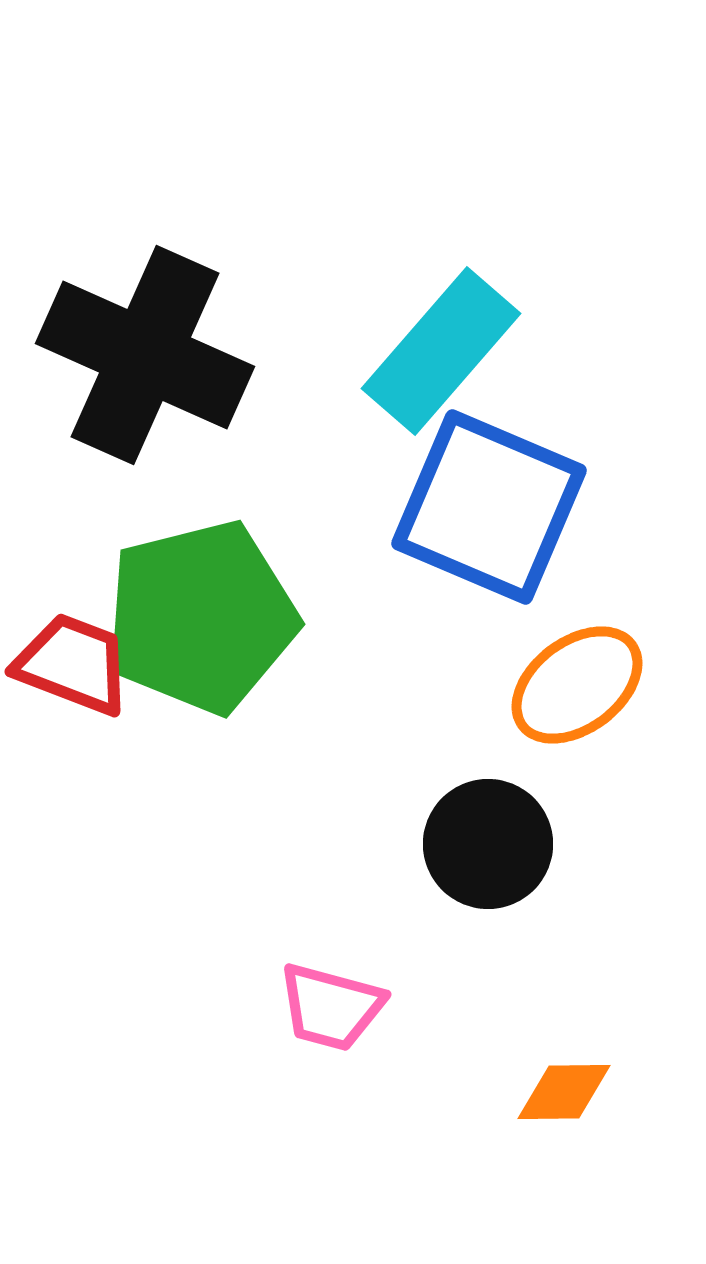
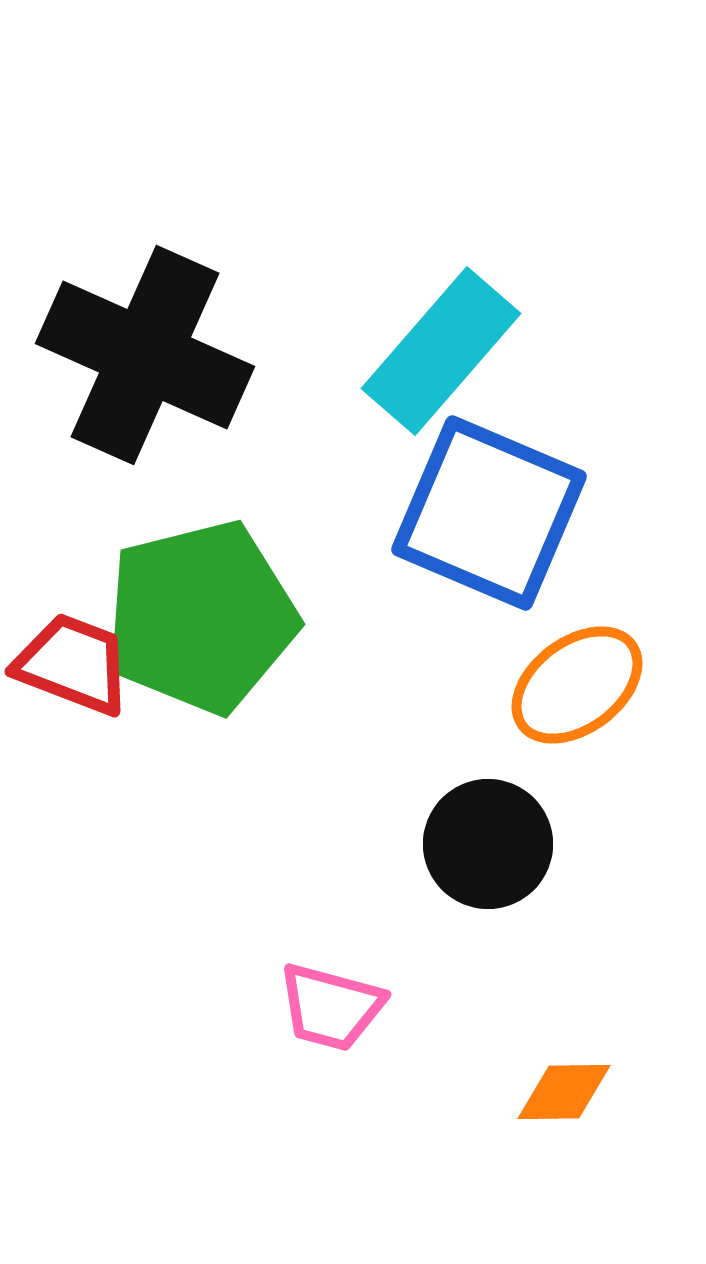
blue square: moved 6 px down
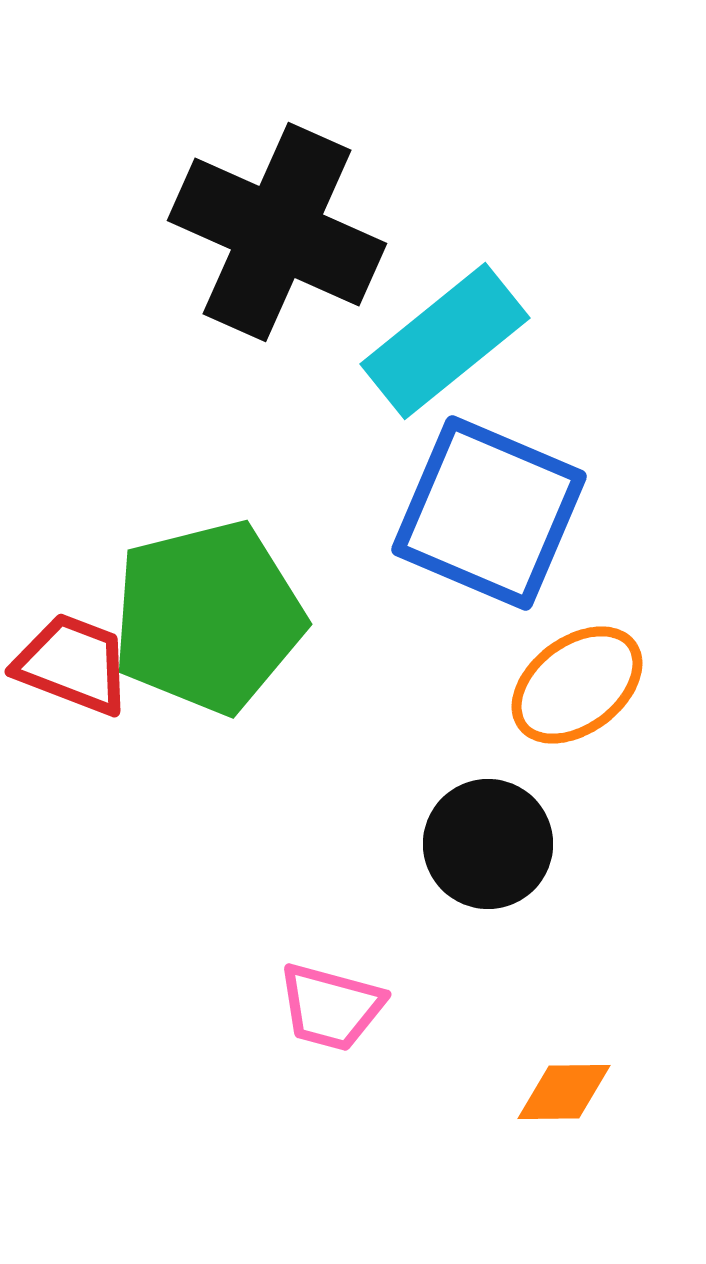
cyan rectangle: moved 4 px right, 10 px up; rotated 10 degrees clockwise
black cross: moved 132 px right, 123 px up
green pentagon: moved 7 px right
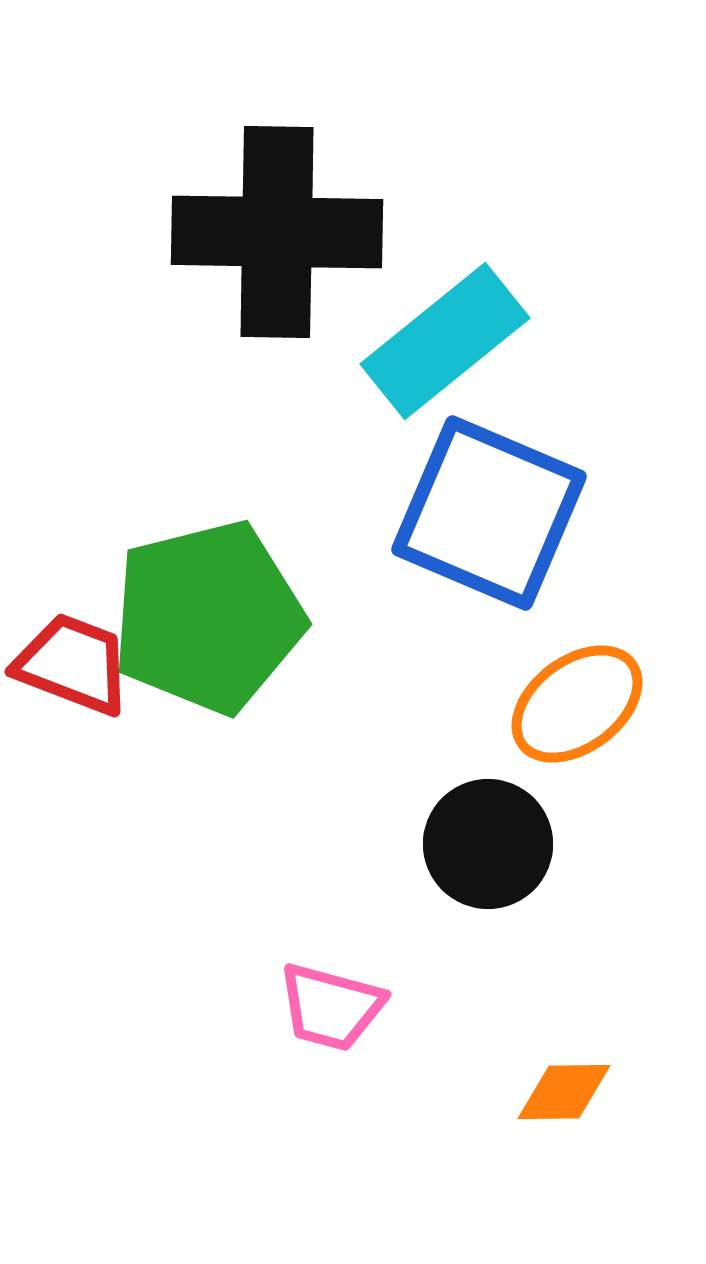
black cross: rotated 23 degrees counterclockwise
orange ellipse: moved 19 px down
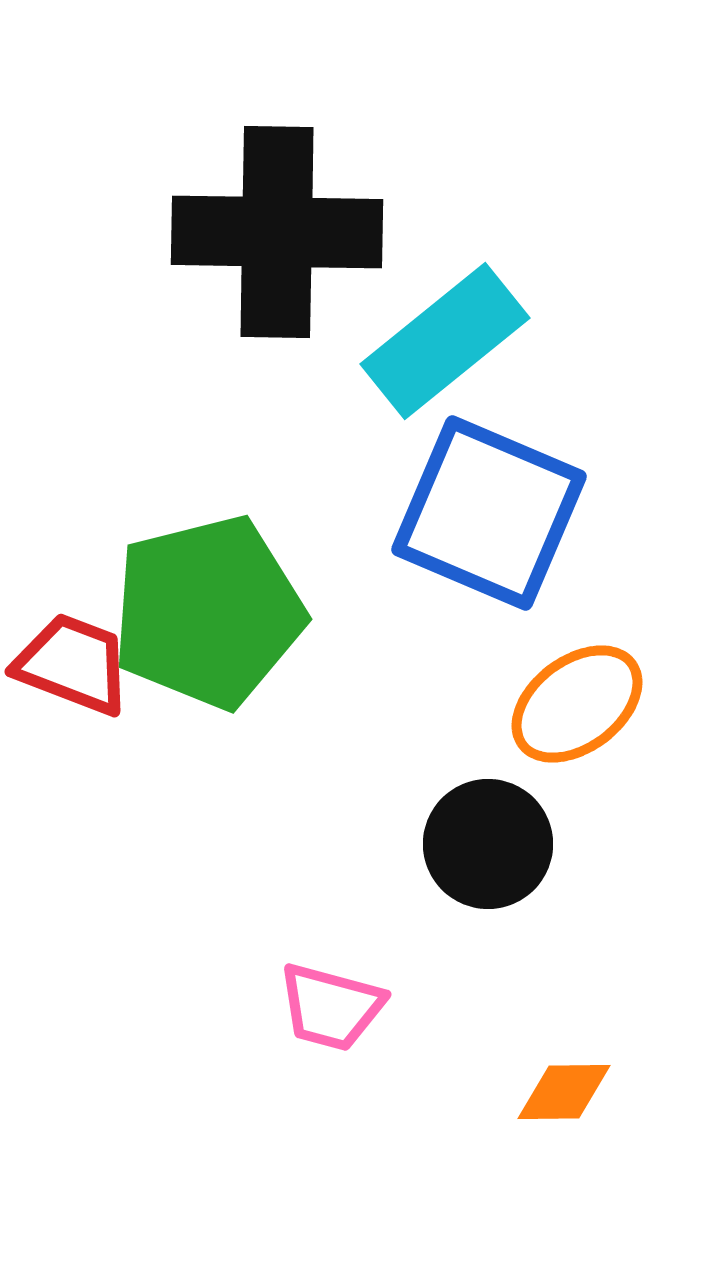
green pentagon: moved 5 px up
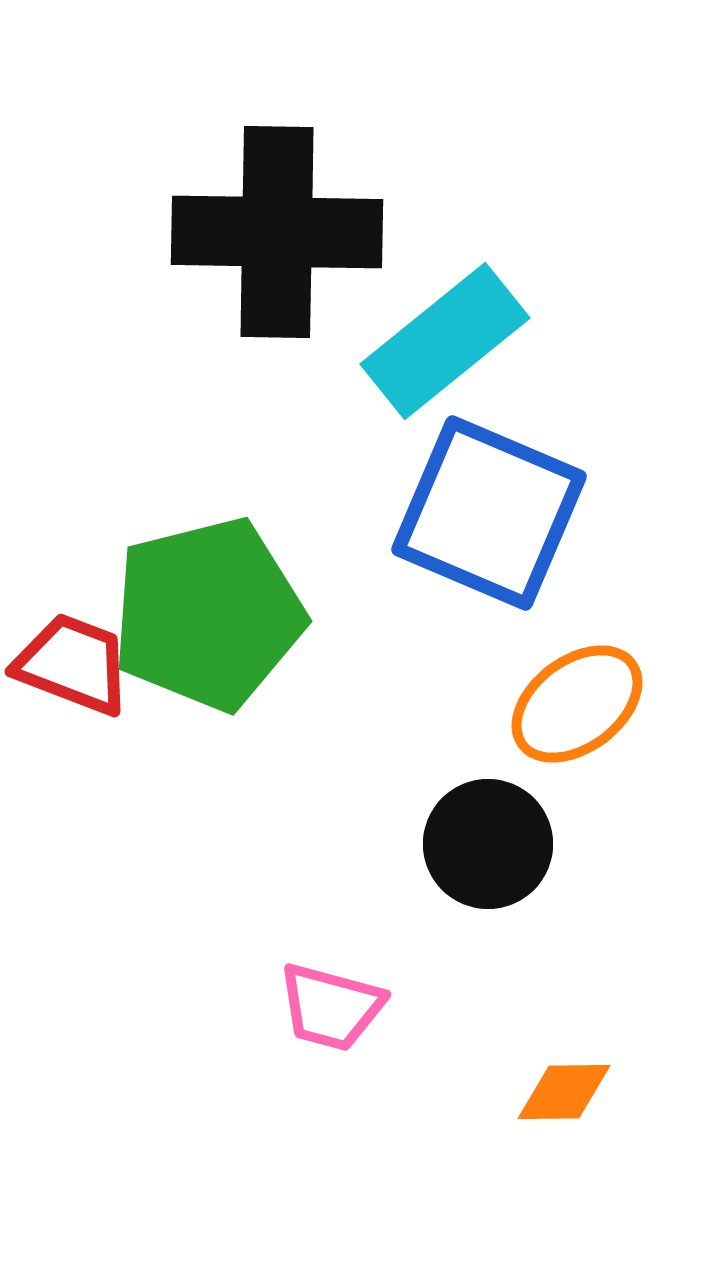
green pentagon: moved 2 px down
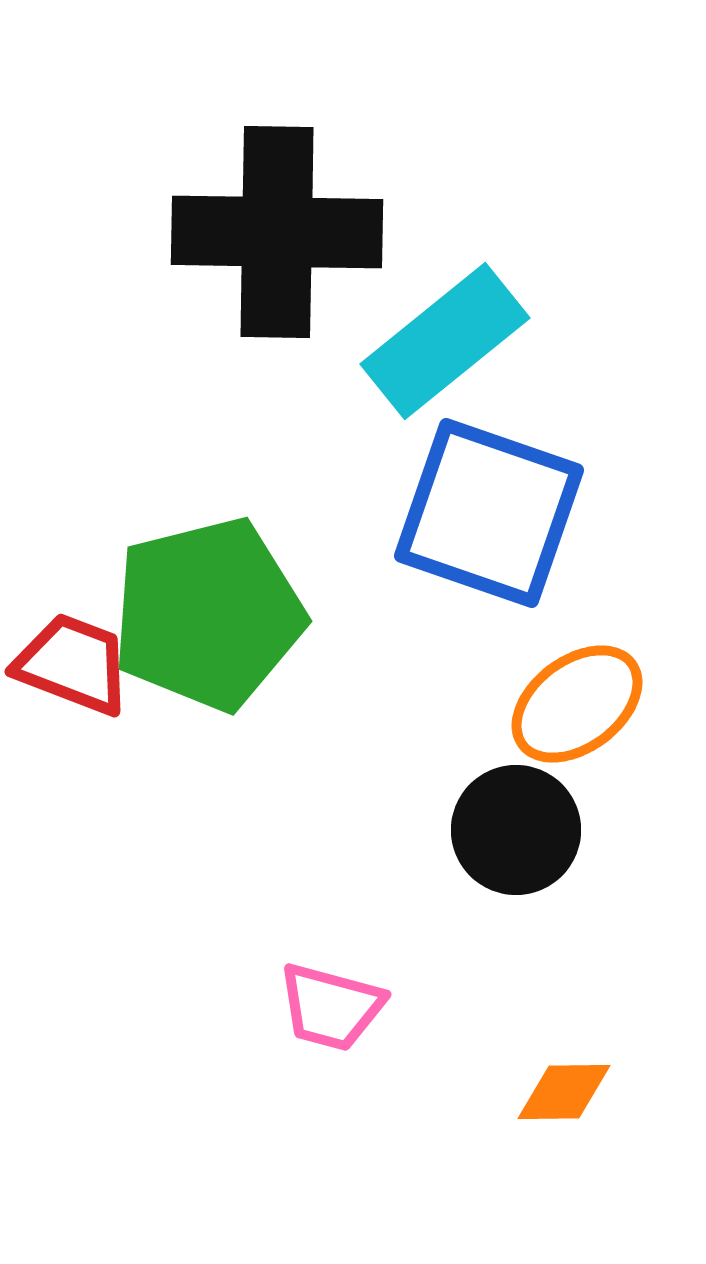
blue square: rotated 4 degrees counterclockwise
black circle: moved 28 px right, 14 px up
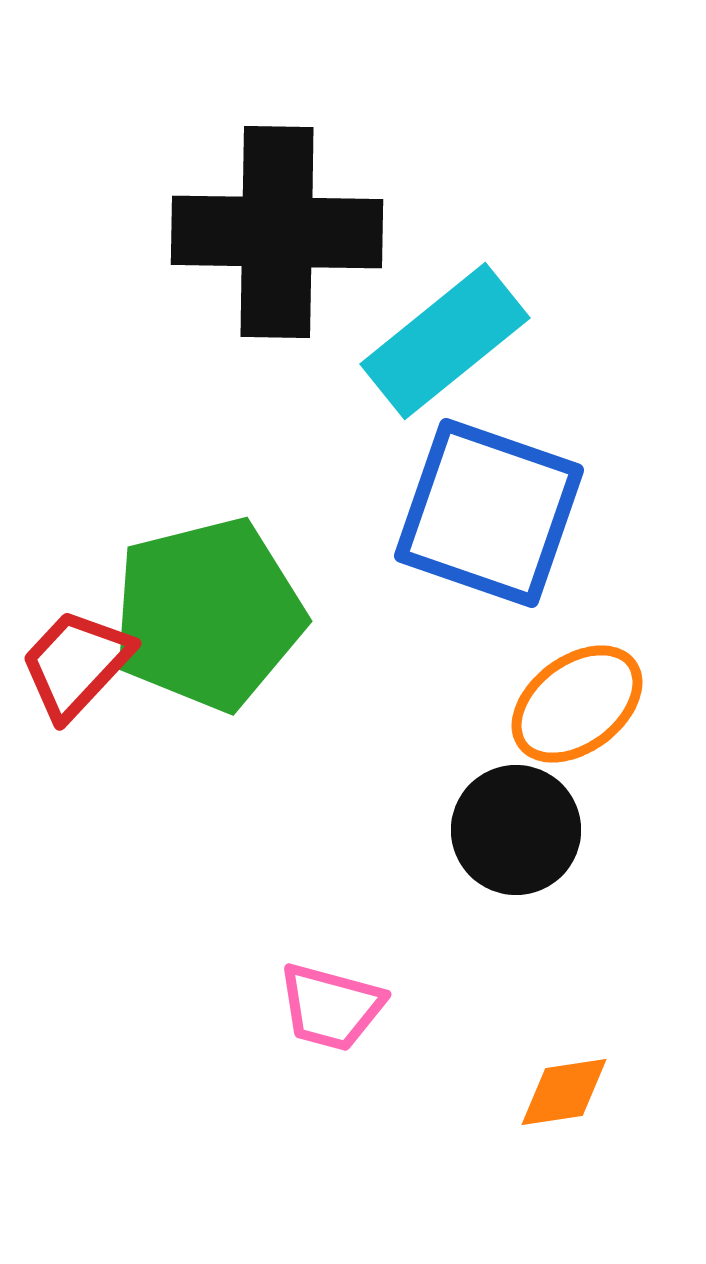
red trapezoid: moved 3 px right; rotated 68 degrees counterclockwise
orange diamond: rotated 8 degrees counterclockwise
